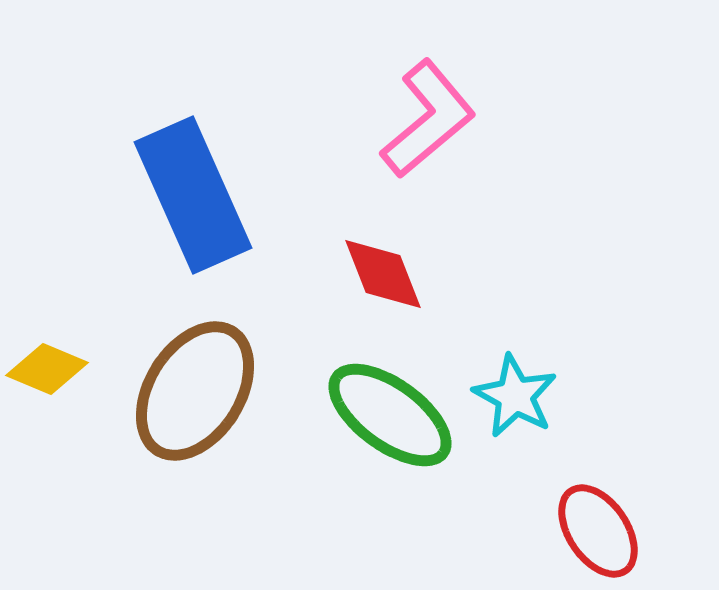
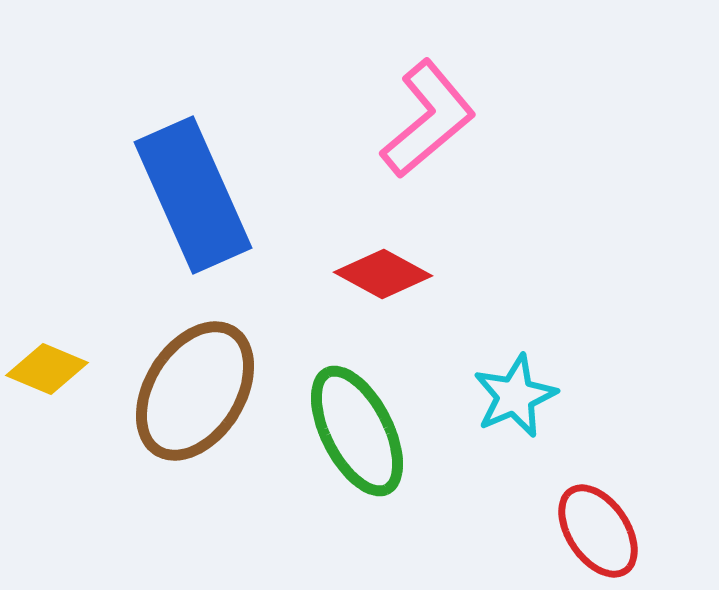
red diamond: rotated 40 degrees counterclockwise
cyan star: rotated 20 degrees clockwise
green ellipse: moved 33 px left, 16 px down; rotated 27 degrees clockwise
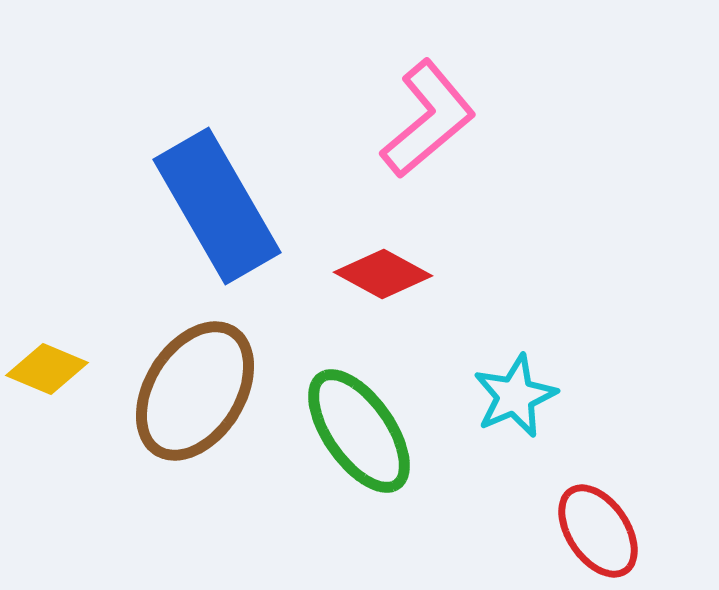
blue rectangle: moved 24 px right, 11 px down; rotated 6 degrees counterclockwise
green ellipse: moved 2 px right; rotated 8 degrees counterclockwise
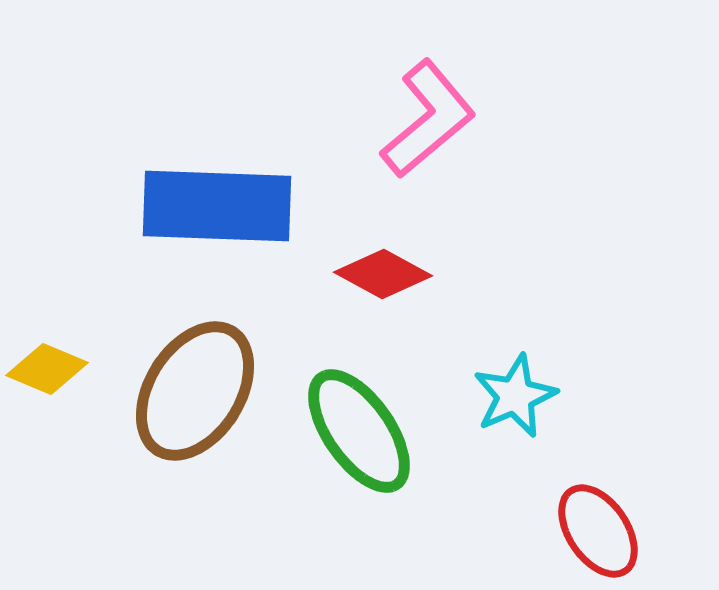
blue rectangle: rotated 58 degrees counterclockwise
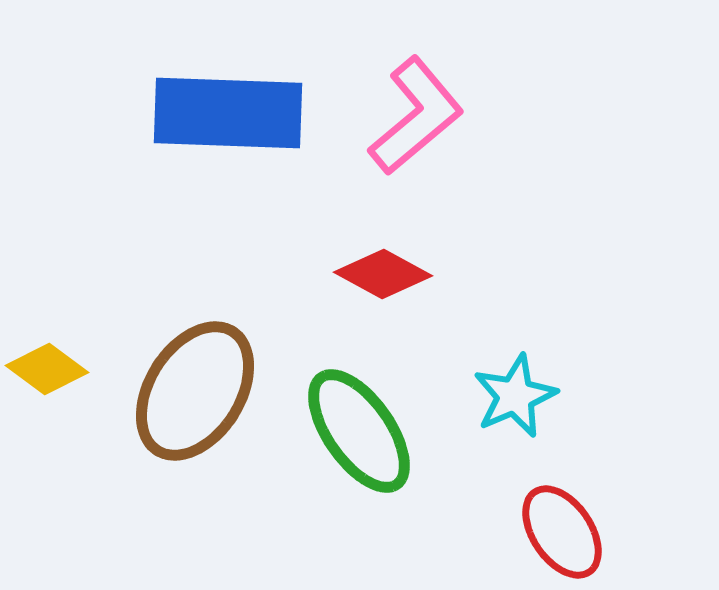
pink L-shape: moved 12 px left, 3 px up
blue rectangle: moved 11 px right, 93 px up
yellow diamond: rotated 14 degrees clockwise
red ellipse: moved 36 px left, 1 px down
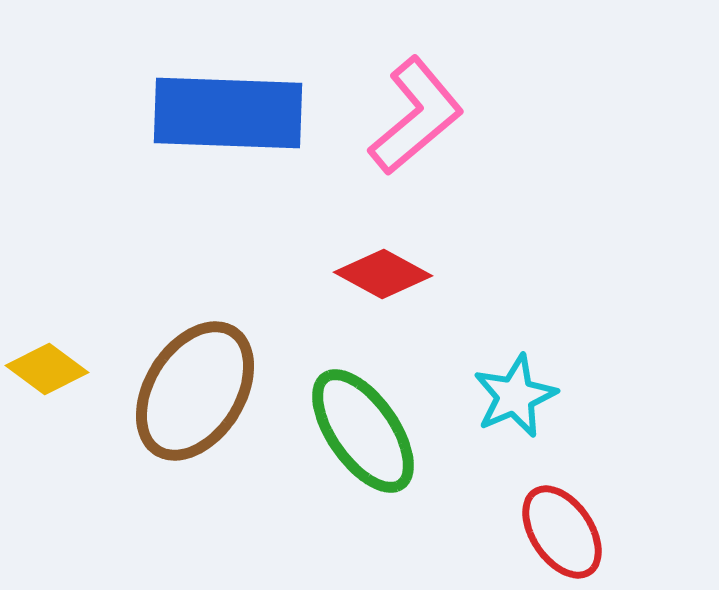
green ellipse: moved 4 px right
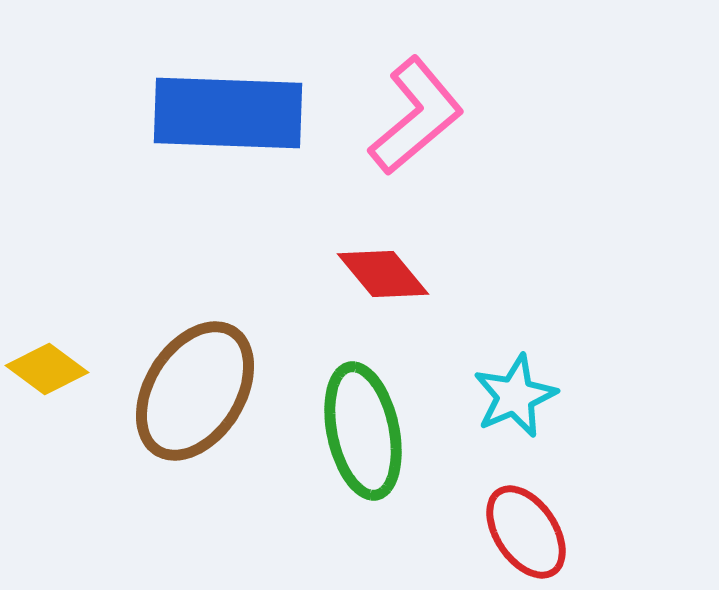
red diamond: rotated 22 degrees clockwise
green ellipse: rotated 23 degrees clockwise
red ellipse: moved 36 px left
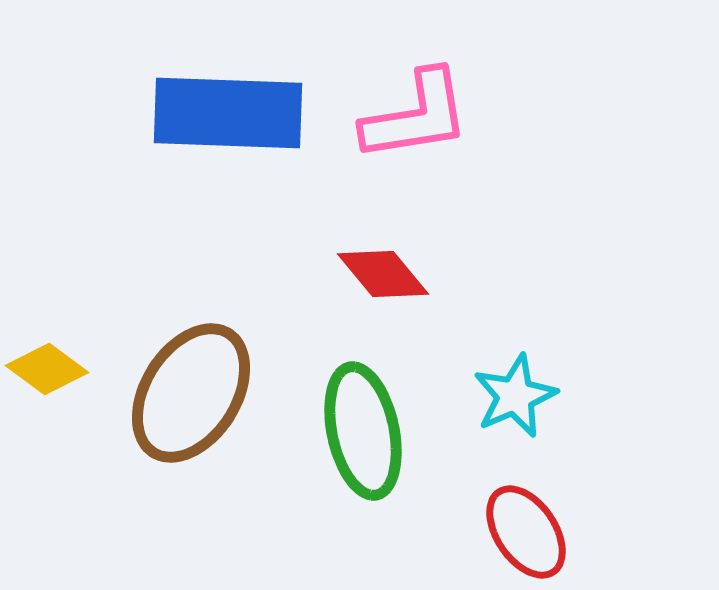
pink L-shape: rotated 31 degrees clockwise
brown ellipse: moved 4 px left, 2 px down
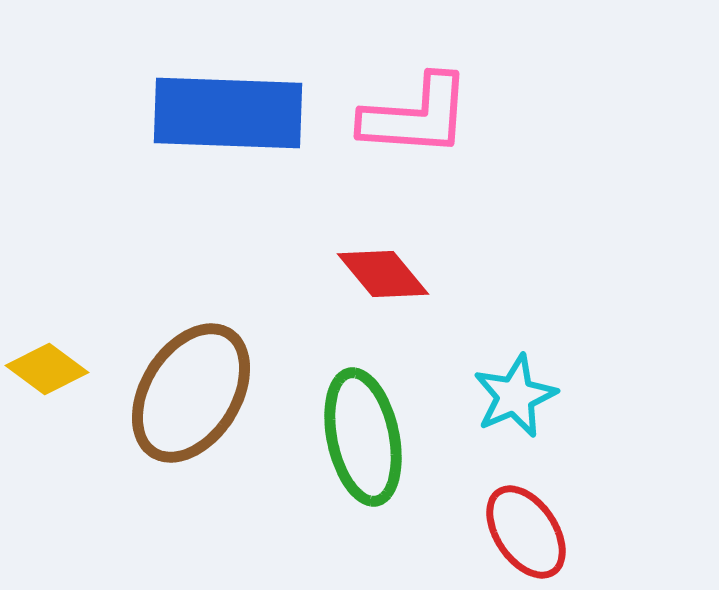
pink L-shape: rotated 13 degrees clockwise
green ellipse: moved 6 px down
